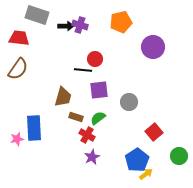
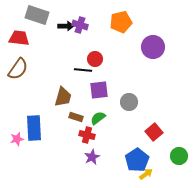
red cross: rotated 14 degrees counterclockwise
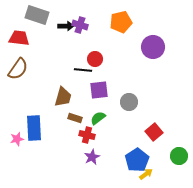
brown rectangle: moved 1 px left, 1 px down
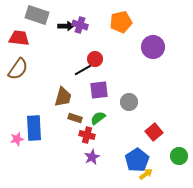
black line: rotated 36 degrees counterclockwise
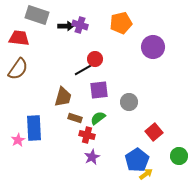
orange pentagon: moved 1 px down
pink star: moved 1 px right, 1 px down; rotated 16 degrees counterclockwise
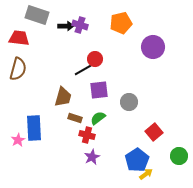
brown semicircle: rotated 20 degrees counterclockwise
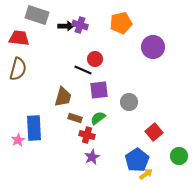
black line: rotated 54 degrees clockwise
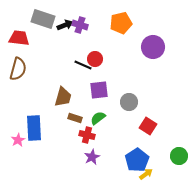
gray rectangle: moved 6 px right, 4 px down
black arrow: moved 1 px left, 1 px up; rotated 21 degrees counterclockwise
black line: moved 5 px up
red square: moved 6 px left, 6 px up; rotated 18 degrees counterclockwise
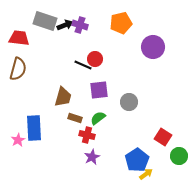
gray rectangle: moved 2 px right, 2 px down
red square: moved 15 px right, 11 px down
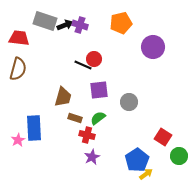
red circle: moved 1 px left
